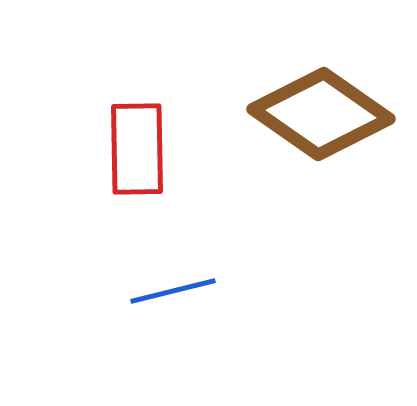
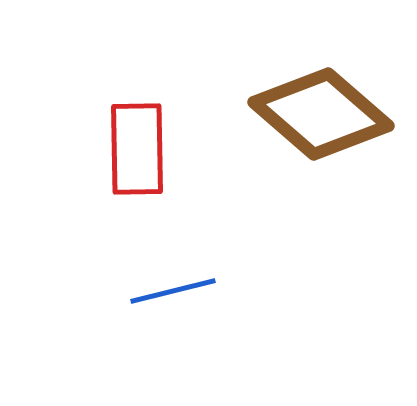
brown diamond: rotated 6 degrees clockwise
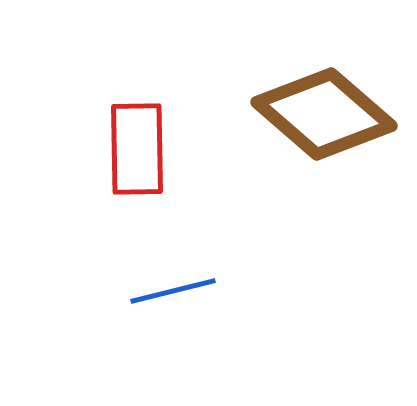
brown diamond: moved 3 px right
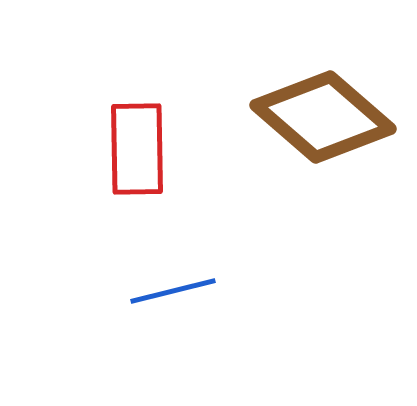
brown diamond: moved 1 px left, 3 px down
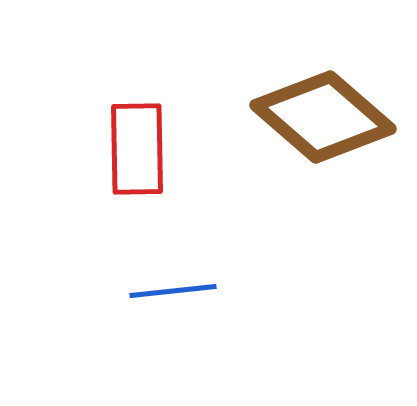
blue line: rotated 8 degrees clockwise
